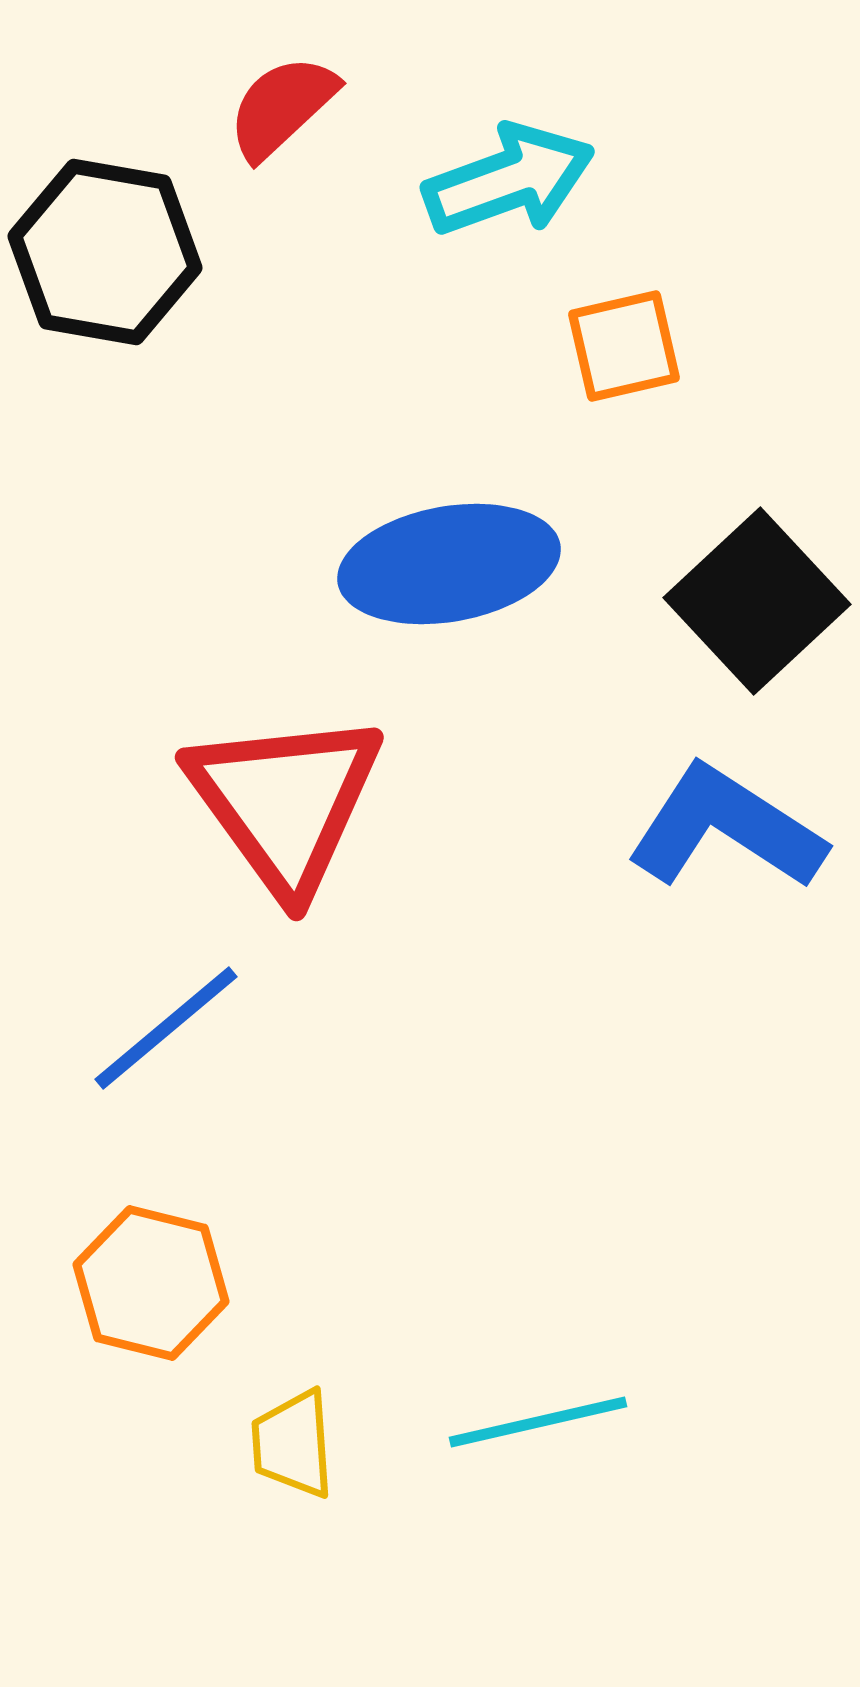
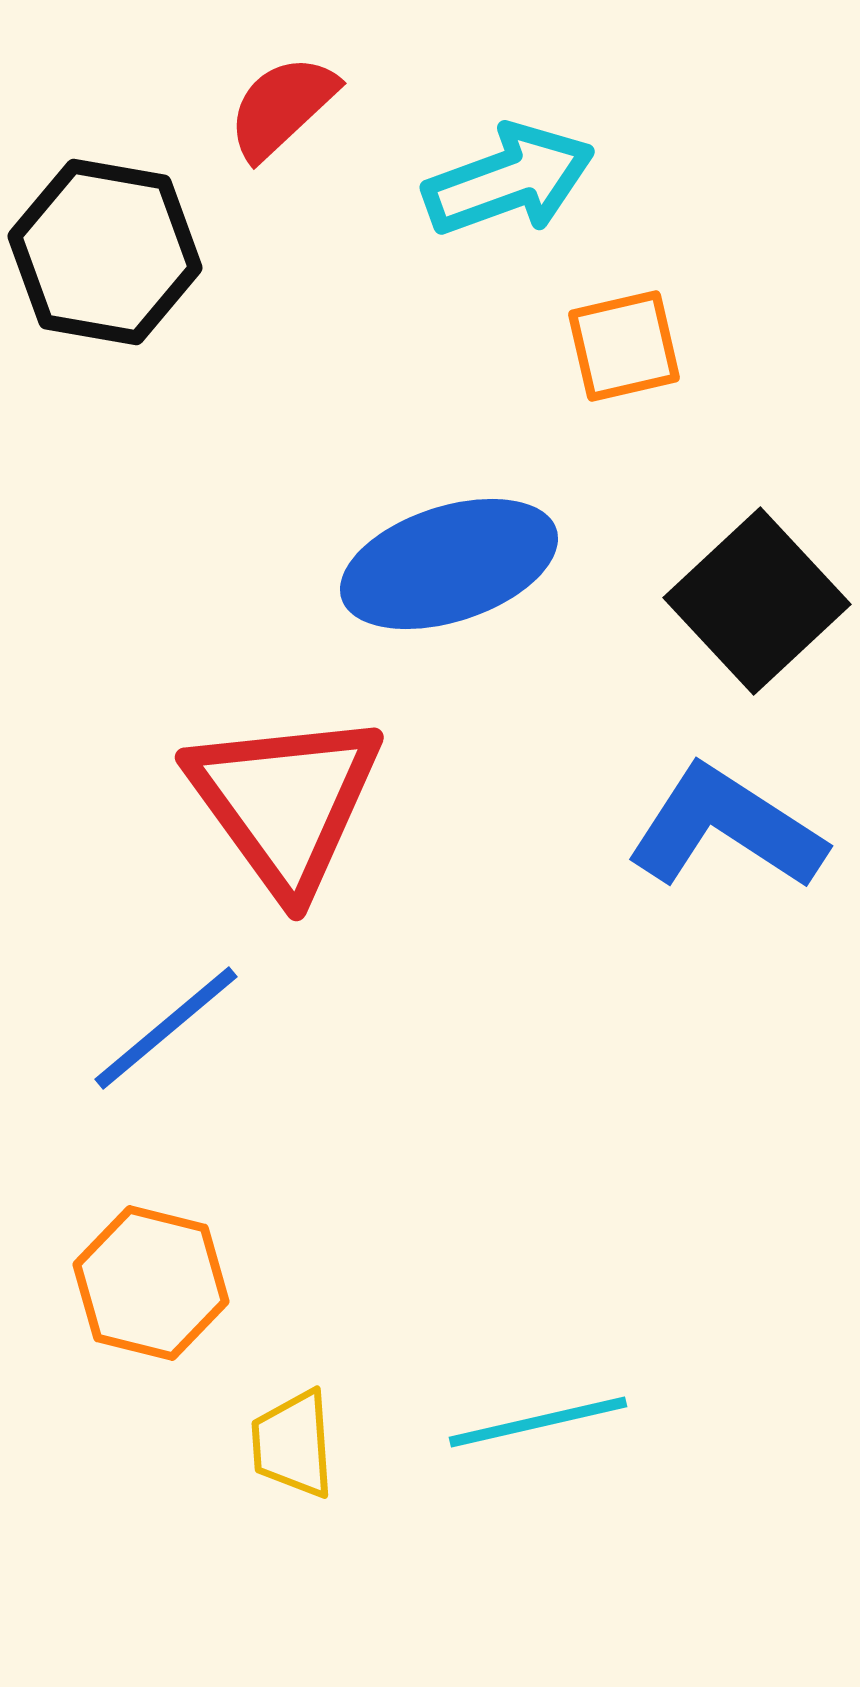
blue ellipse: rotated 8 degrees counterclockwise
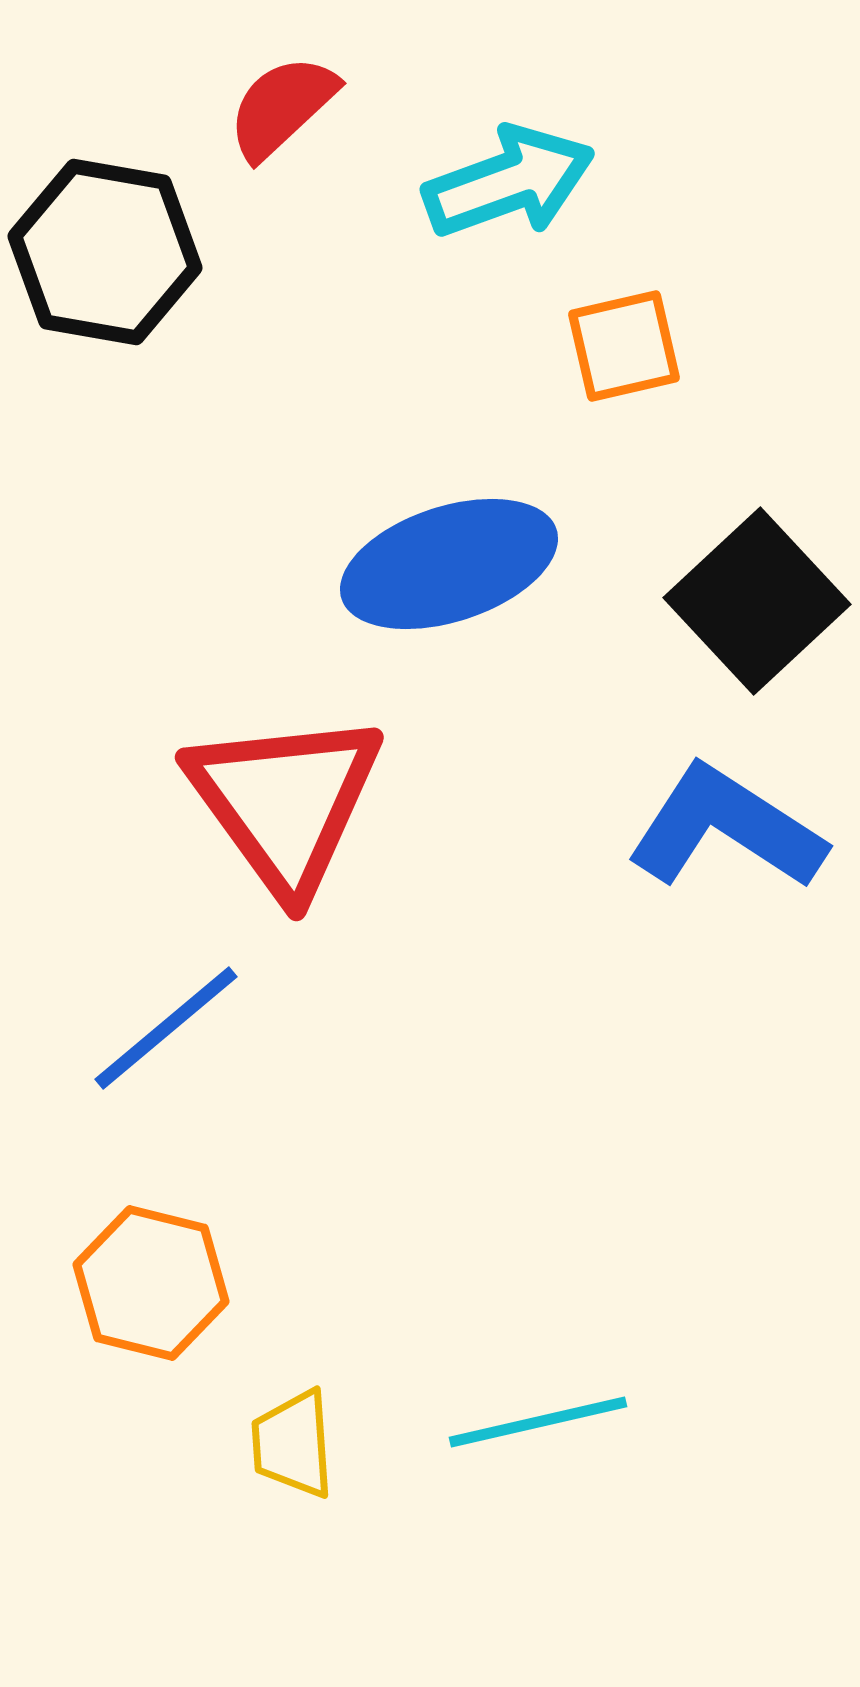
cyan arrow: moved 2 px down
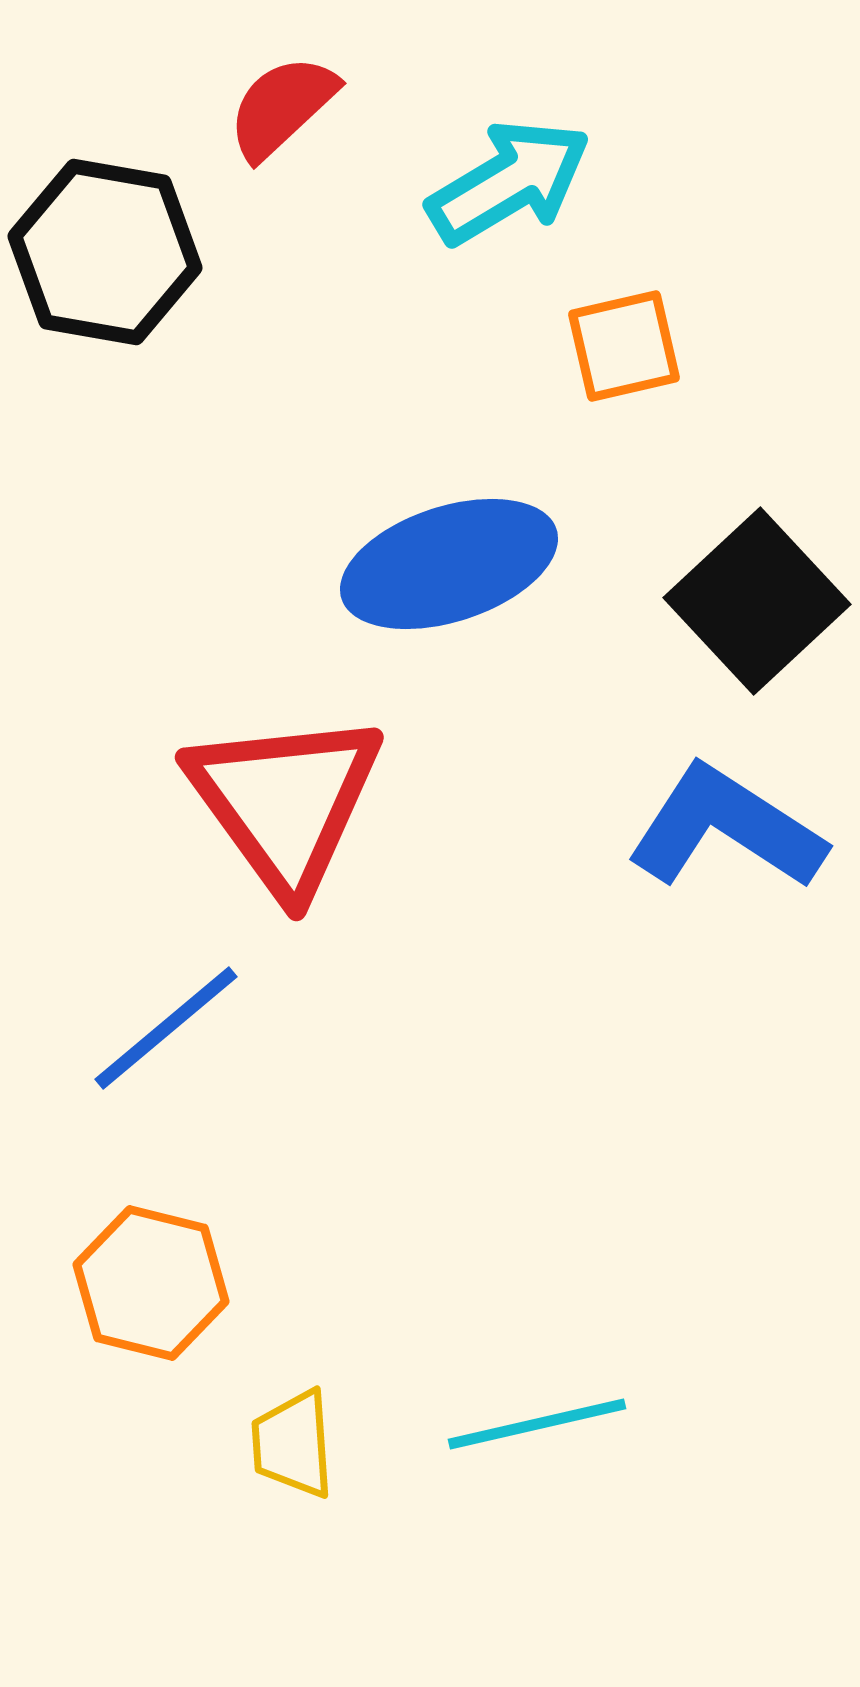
cyan arrow: rotated 11 degrees counterclockwise
cyan line: moved 1 px left, 2 px down
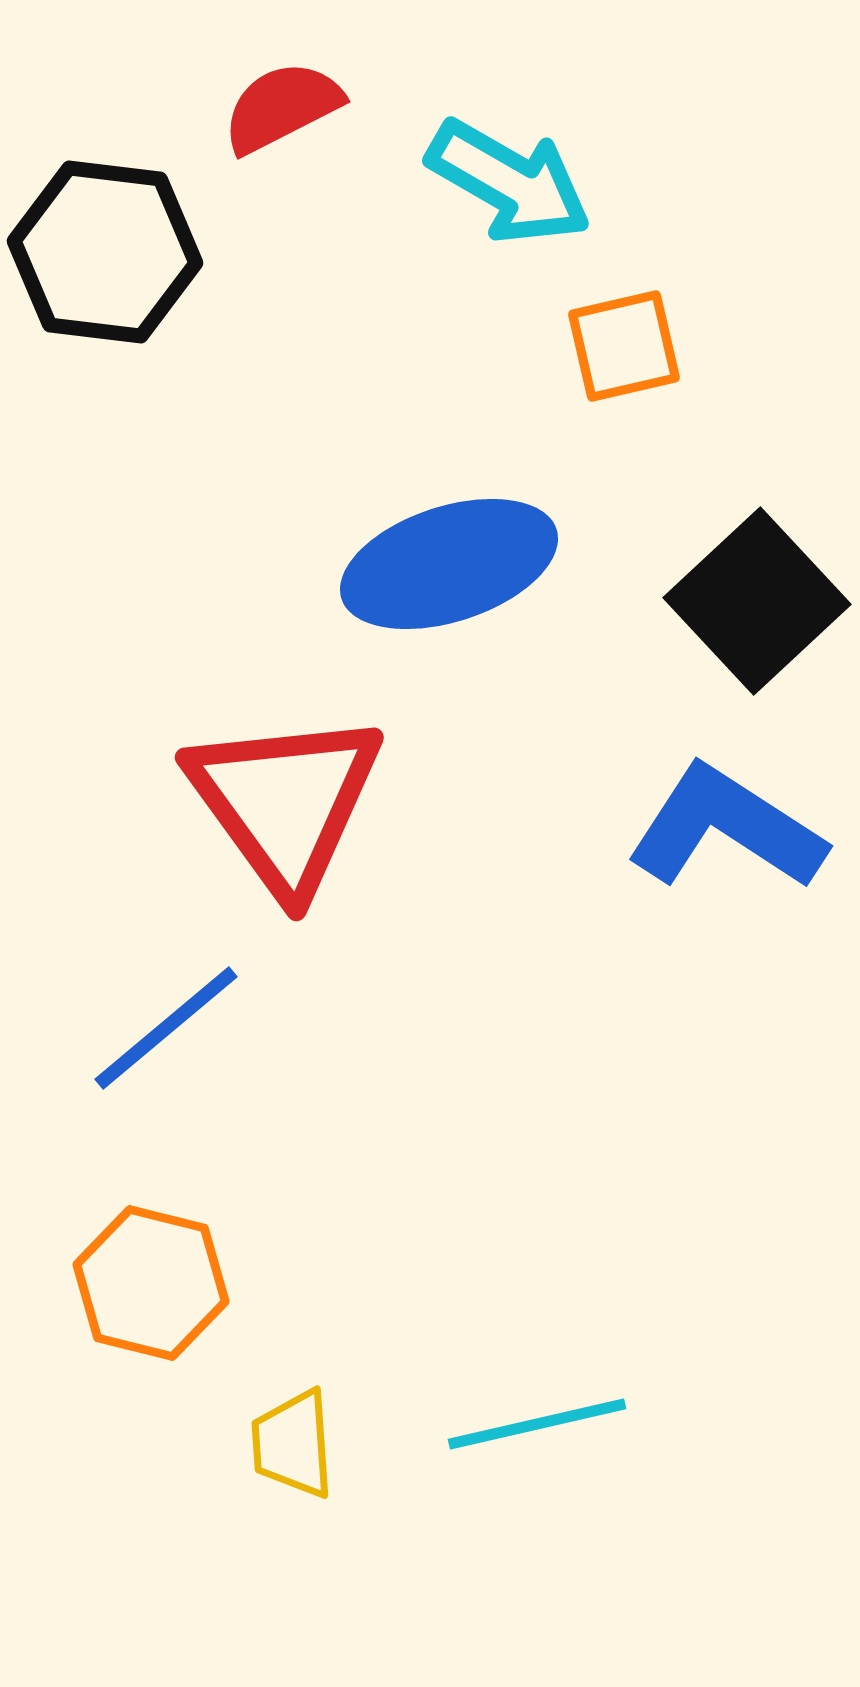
red semicircle: rotated 16 degrees clockwise
cyan arrow: rotated 61 degrees clockwise
black hexagon: rotated 3 degrees counterclockwise
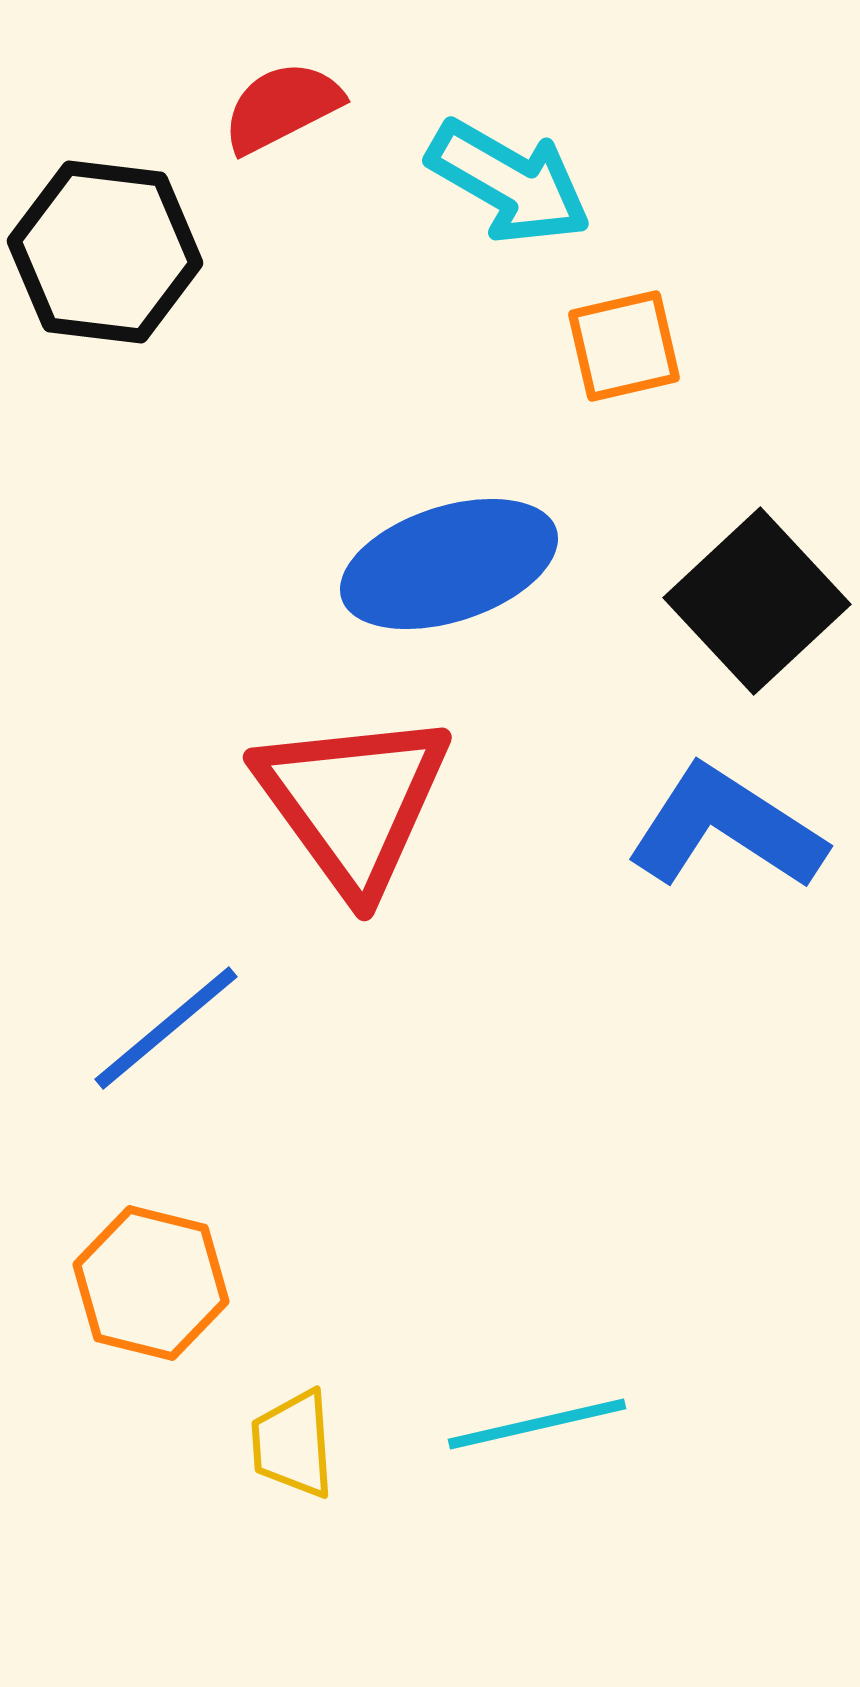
red triangle: moved 68 px right
